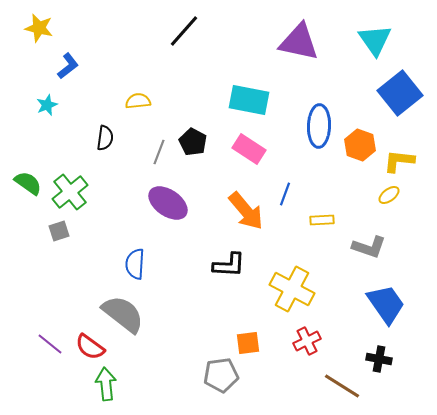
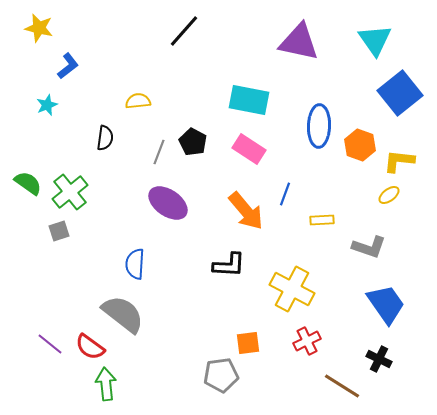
black cross: rotated 15 degrees clockwise
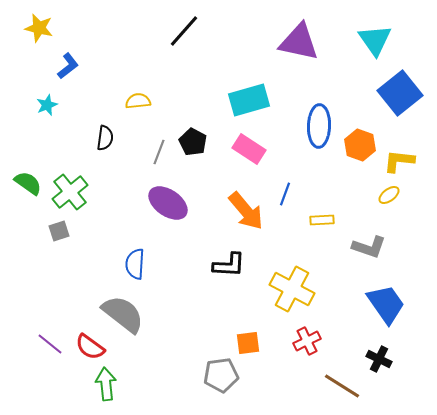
cyan rectangle: rotated 27 degrees counterclockwise
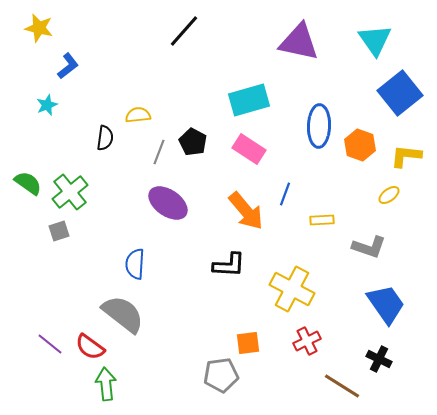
yellow semicircle: moved 14 px down
yellow L-shape: moved 7 px right, 5 px up
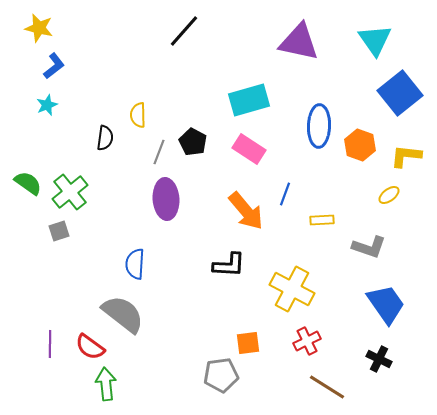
blue L-shape: moved 14 px left
yellow semicircle: rotated 85 degrees counterclockwise
purple ellipse: moved 2 px left, 4 px up; rotated 51 degrees clockwise
purple line: rotated 52 degrees clockwise
brown line: moved 15 px left, 1 px down
